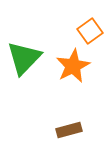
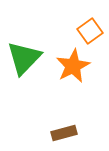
brown rectangle: moved 5 px left, 3 px down
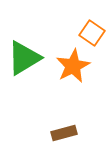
orange square: moved 2 px right, 2 px down; rotated 20 degrees counterclockwise
green triangle: rotated 15 degrees clockwise
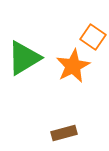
orange square: moved 1 px right, 4 px down
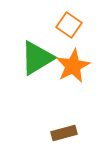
orange square: moved 24 px left, 12 px up
green triangle: moved 13 px right
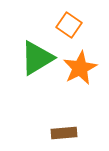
orange star: moved 7 px right, 2 px down
brown rectangle: rotated 10 degrees clockwise
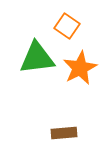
orange square: moved 2 px left, 1 px down
green triangle: rotated 24 degrees clockwise
